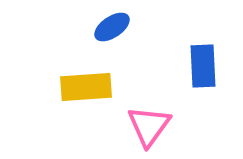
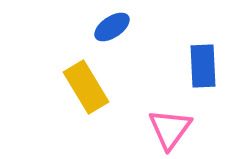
yellow rectangle: rotated 63 degrees clockwise
pink triangle: moved 21 px right, 3 px down
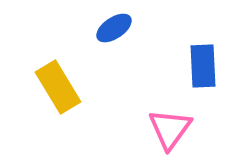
blue ellipse: moved 2 px right, 1 px down
yellow rectangle: moved 28 px left
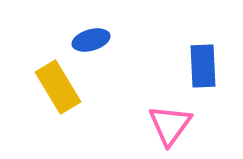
blue ellipse: moved 23 px left, 12 px down; rotated 18 degrees clockwise
pink triangle: moved 4 px up
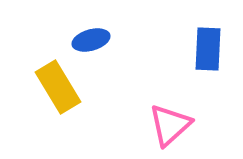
blue rectangle: moved 5 px right, 17 px up; rotated 6 degrees clockwise
pink triangle: rotated 12 degrees clockwise
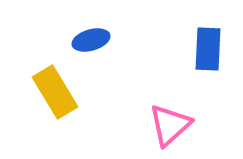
yellow rectangle: moved 3 px left, 5 px down
